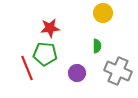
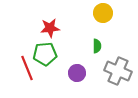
green pentagon: rotated 10 degrees counterclockwise
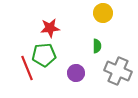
green pentagon: moved 1 px left, 1 px down
purple circle: moved 1 px left
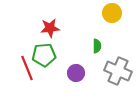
yellow circle: moved 9 px right
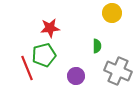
green pentagon: rotated 10 degrees counterclockwise
purple circle: moved 3 px down
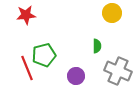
red star: moved 24 px left, 13 px up
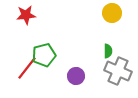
green semicircle: moved 11 px right, 5 px down
red line: rotated 60 degrees clockwise
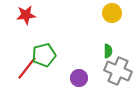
purple circle: moved 3 px right, 2 px down
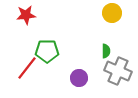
green semicircle: moved 2 px left
green pentagon: moved 3 px right, 4 px up; rotated 15 degrees clockwise
